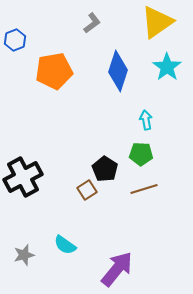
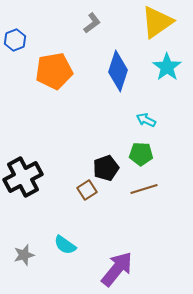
cyan arrow: rotated 54 degrees counterclockwise
black pentagon: moved 1 px right, 1 px up; rotated 20 degrees clockwise
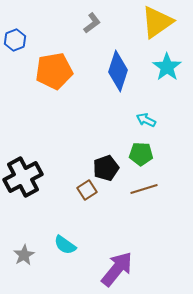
gray star: rotated 15 degrees counterclockwise
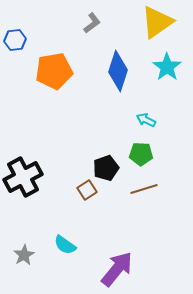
blue hexagon: rotated 15 degrees clockwise
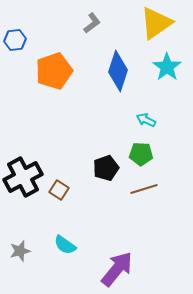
yellow triangle: moved 1 px left, 1 px down
orange pentagon: rotated 9 degrees counterclockwise
brown square: moved 28 px left; rotated 24 degrees counterclockwise
gray star: moved 4 px left, 4 px up; rotated 15 degrees clockwise
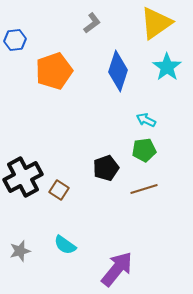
green pentagon: moved 3 px right, 4 px up; rotated 10 degrees counterclockwise
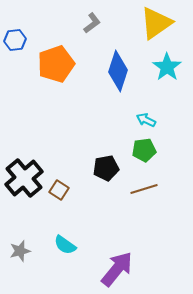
orange pentagon: moved 2 px right, 7 px up
black pentagon: rotated 10 degrees clockwise
black cross: moved 1 px right, 1 px down; rotated 12 degrees counterclockwise
